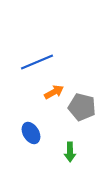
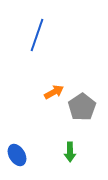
blue line: moved 27 px up; rotated 48 degrees counterclockwise
gray pentagon: rotated 24 degrees clockwise
blue ellipse: moved 14 px left, 22 px down
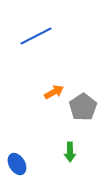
blue line: moved 1 px left, 1 px down; rotated 44 degrees clockwise
gray pentagon: moved 1 px right
blue ellipse: moved 9 px down
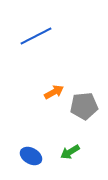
gray pentagon: moved 1 px right, 1 px up; rotated 28 degrees clockwise
green arrow: rotated 60 degrees clockwise
blue ellipse: moved 14 px right, 8 px up; rotated 30 degrees counterclockwise
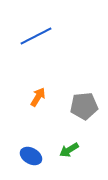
orange arrow: moved 16 px left, 5 px down; rotated 30 degrees counterclockwise
green arrow: moved 1 px left, 2 px up
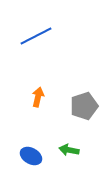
orange arrow: rotated 18 degrees counterclockwise
gray pentagon: rotated 12 degrees counterclockwise
green arrow: rotated 42 degrees clockwise
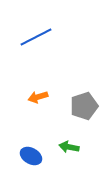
blue line: moved 1 px down
orange arrow: rotated 120 degrees counterclockwise
green arrow: moved 3 px up
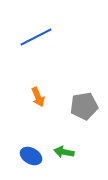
orange arrow: rotated 96 degrees counterclockwise
gray pentagon: rotated 8 degrees clockwise
green arrow: moved 5 px left, 5 px down
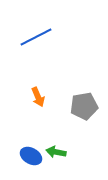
green arrow: moved 8 px left
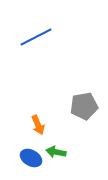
orange arrow: moved 28 px down
blue ellipse: moved 2 px down
